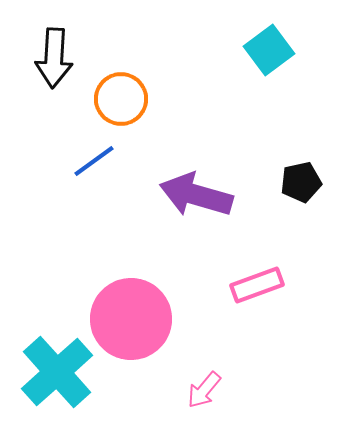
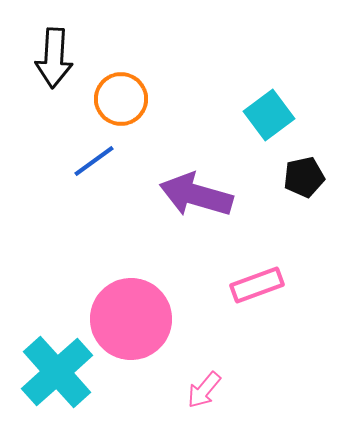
cyan square: moved 65 px down
black pentagon: moved 3 px right, 5 px up
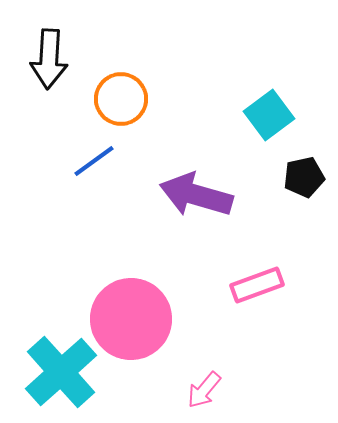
black arrow: moved 5 px left, 1 px down
cyan cross: moved 4 px right
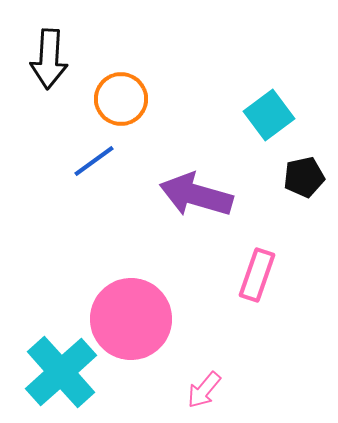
pink rectangle: moved 10 px up; rotated 51 degrees counterclockwise
